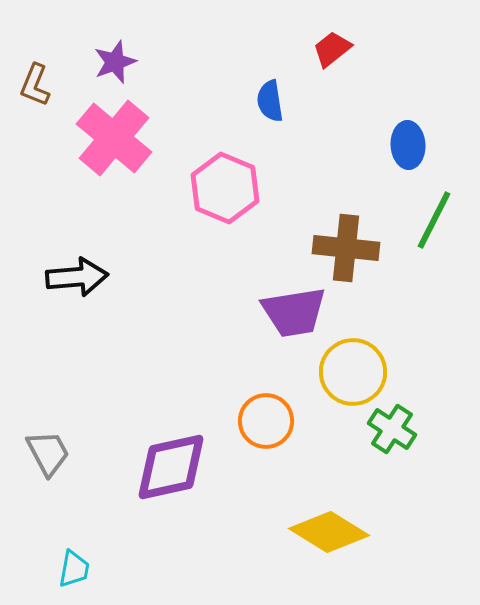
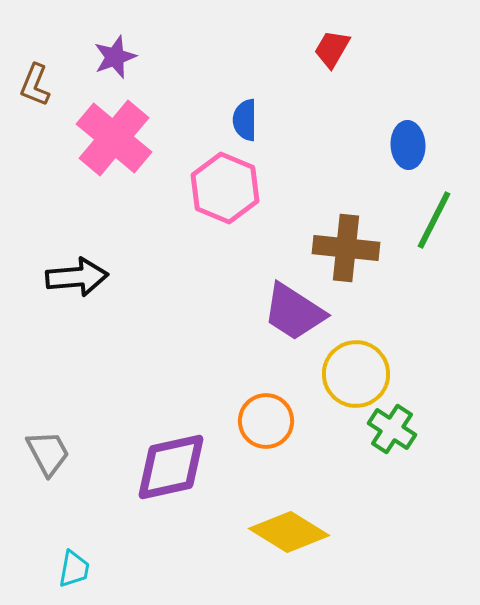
red trapezoid: rotated 21 degrees counterclockwise
purple star: moved 5 px up
blue semicircle: moved 25 px left, 19 px down; rotated 9 degrees clockwise
purple trapezoid: rotated 42 degrees clockwise
yellow circle: moved 3 px right, 2 px down
yellow diamond: moved 40 px left
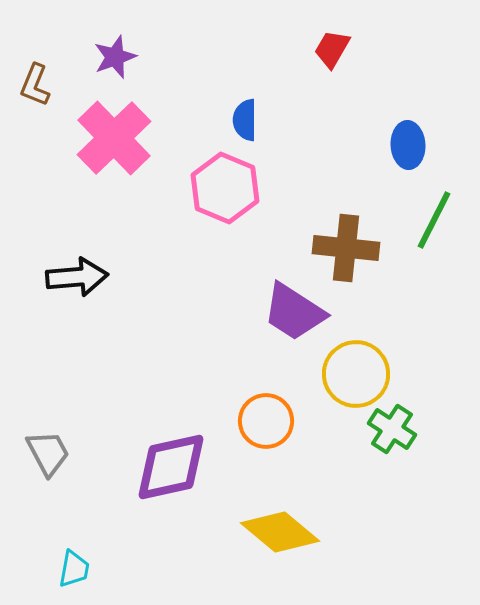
pink cross: rotated 6 degrees clockwise
yellow diamond: moved 9 px left; rotated 8 degrees clockwise
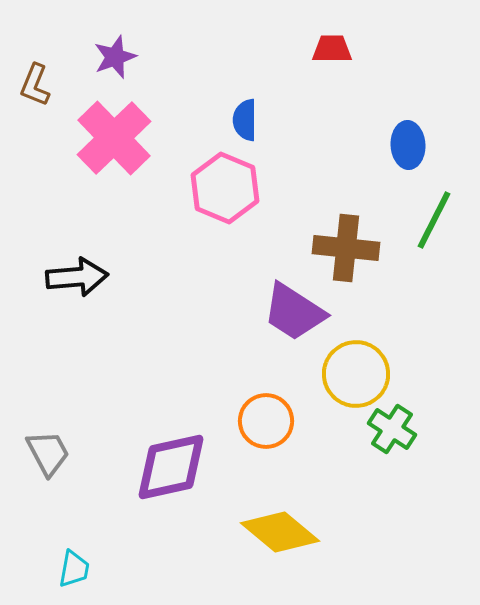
red trapezoid: rotated 60 degrees clockwise
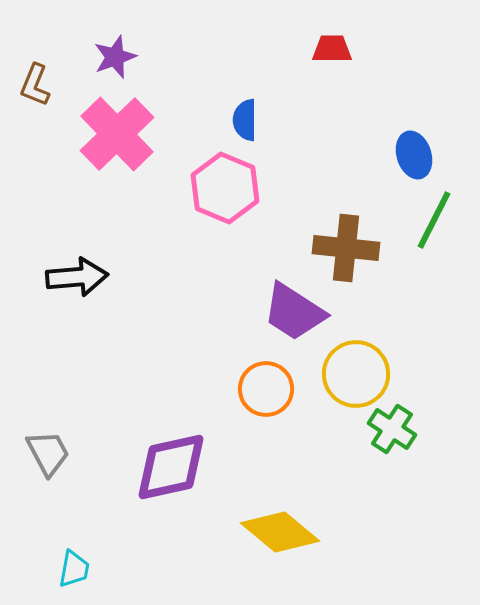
pink cross: moved 3 px right, 4 px up
blue ellipse: moved 6 px right, 10 px down; rotated 15 degrees counterclockwise
orange circle: moved 32 px up
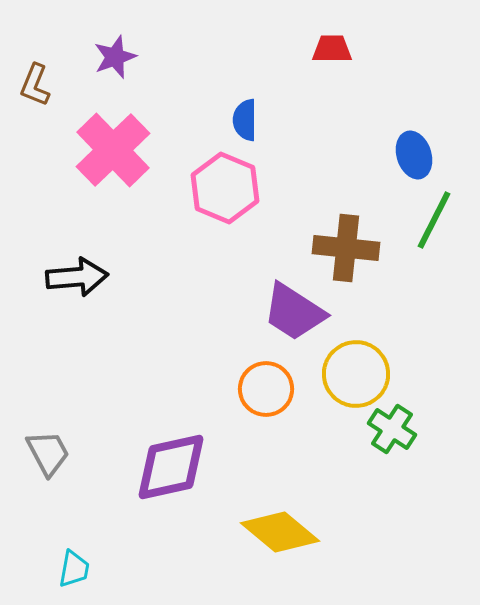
pink cross: moved 4 px left, 16 px down
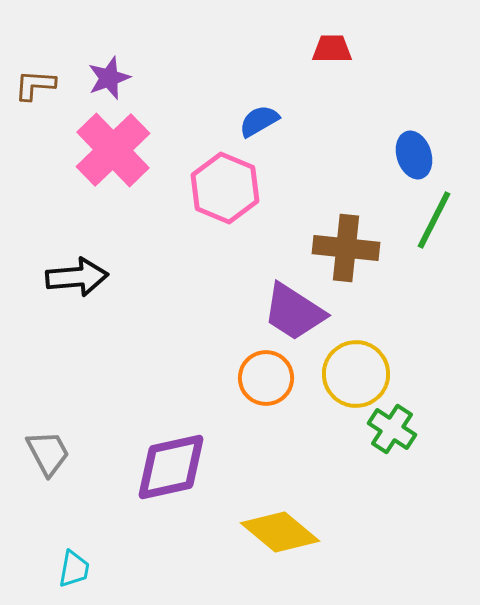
purple star: moved 6 px left, 21 px down
brown L-shape: rotated 72 degrees clockwise
blue semicircle: moved 14 px right, 1 px down; rotated 60 degrees clockwise
orange circle: moved 11 px up
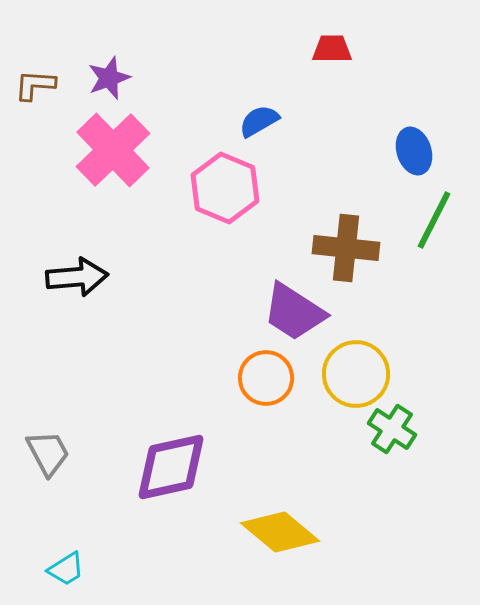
blue ellipse: moved 4 px up
cyan trapezoid: moved 8 px left; rotated 48 degrees clockwise
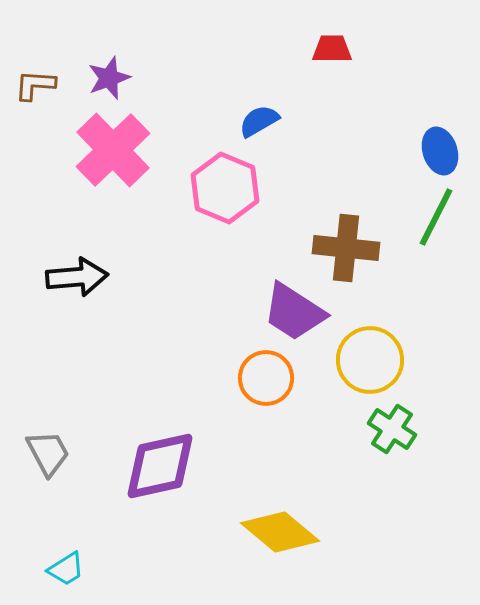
blue ellipse: moved 26 px right
green line: moved 2 px right, 3 px up
yellow circle: moved 14 px right, 14 px up
purple diamond: moved 11 px left, 1 px up
